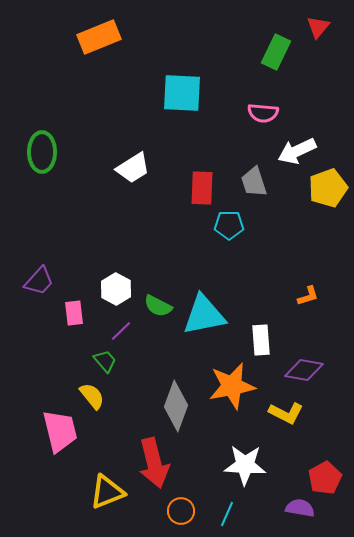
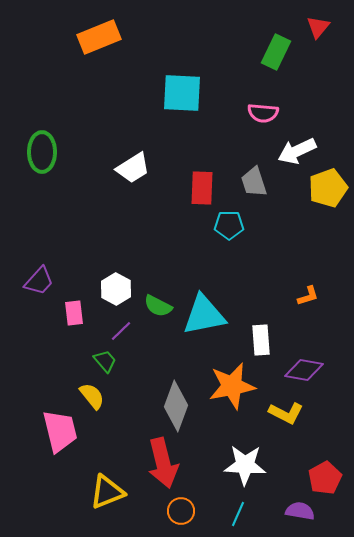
red arrow: moved 9 px right
purple semicircle: moved 3 px down
cyan line: moved 11 px right
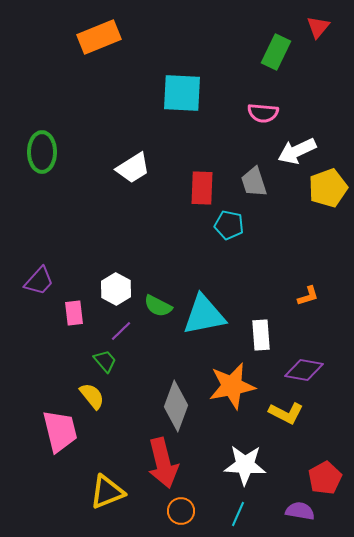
cyan pentagon: rotated 12 degrees clockwise
white rectangle: moved 5 px up
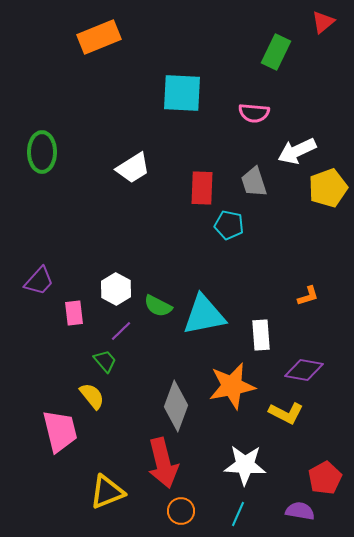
red triangle: moved 5 px right, 5 px up; rotated 10 degrees clockwise
pink semicircle: moved 9 px left
